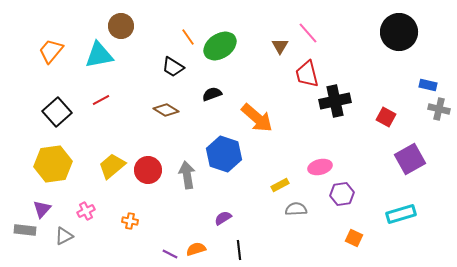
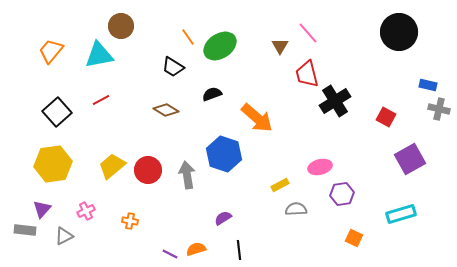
black cross: rotated 20 degrees counterclockwise
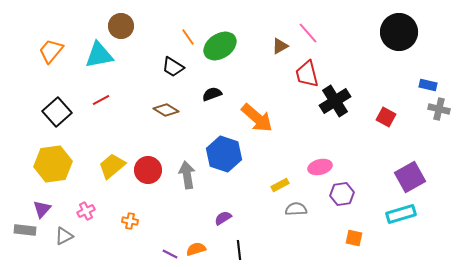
brown triangle: rotated 30 degrees clockwise
purple square: moved 18 px down
orange square: rotated 12 degrees counterclockwise
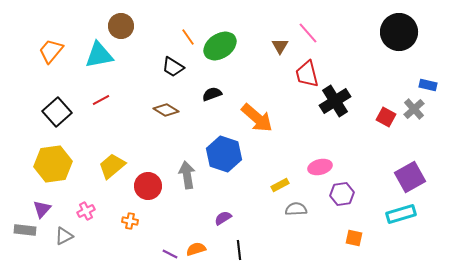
brown triangle: rotated 30 degrees counterclockwise
gray cross: moved 25 px left; rotated 35 degrees clockwise
red circle: moved 16 px down
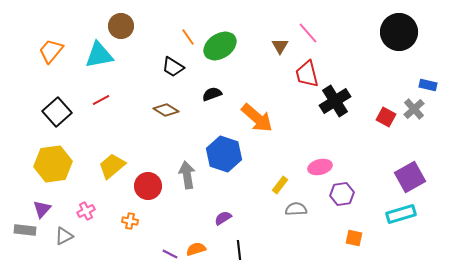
yellow rectangle: rotated 24 degrees counterclockwise
